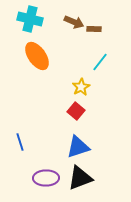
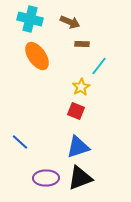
brown arrow: moved 4 px left
brown rectangle: moved 12 px left, 15 px down
cyan line: moved 1 px left, 4 px down
red square: rotated 18 degrees counterclockwise
blue line: rotated 30 degrees counterclockwise
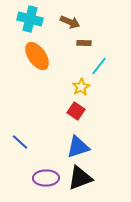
brown rectangle: moved 2 px right, 1 px up
red square: rotated 12 degrees clockwise
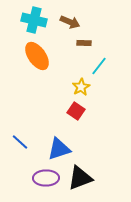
cyan cross: moved 4 px right, 1 px down
blue triangle: moved 19 px left, 2 px down
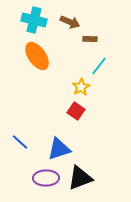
brown rectangle: moved 6 px right, 4 px up
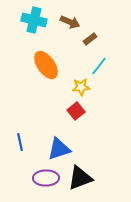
brown rectangle: rotated 40 degrees counterclockwise
orange ellipse: moved 9 px right, 9 px down
yellow star: rotated 24 degrees clockwise
red square: rotated 18 degrees clockwise
blue line: rotated 36 degrees clockwise
